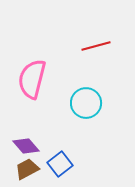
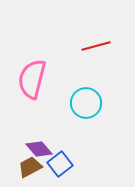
purple diamond: moved 13 px right, 3 px down
brown trapezoid: moved 3 px right, 2 px up
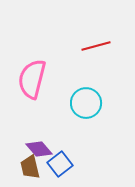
brown trapezoid: rotated 75 degrees counterclockwise
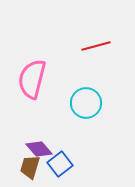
brown trapezoid: rotated 30 degrees clockwise
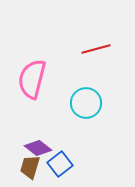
red line: moved 3 px down
purple diamond: moved 1 px left, 1 px up; rotated 12 degrees counterclockwise
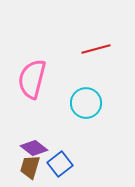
purple diamond: moved 4 px left
